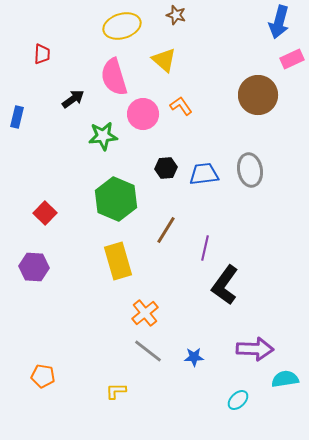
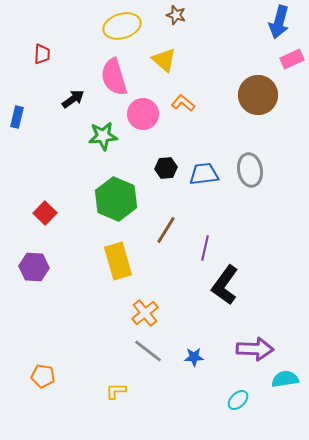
orange L-shape: moved 2 px right, 3 px up; rotated 15 degrees counterclockwise
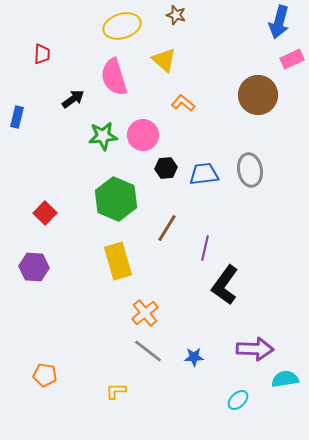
pink circle: moved 21 px down
brown line: moved 1 px right, 2 px up
orange pentagon: moved 2 px right, 1 px up
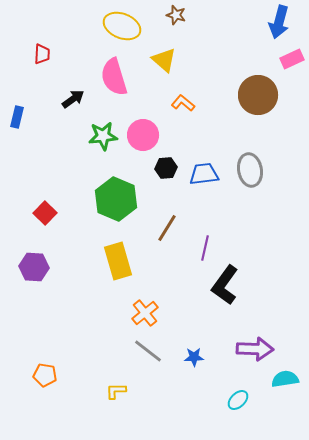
yellow ellipse: rotated 39 degrees clockwise
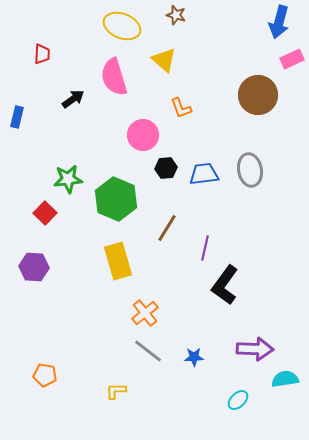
orange L-shape: moved 2 px left, 5 px down; rotated 150 degrees counterclockwise
green star: moved 35 px left, 43 px down
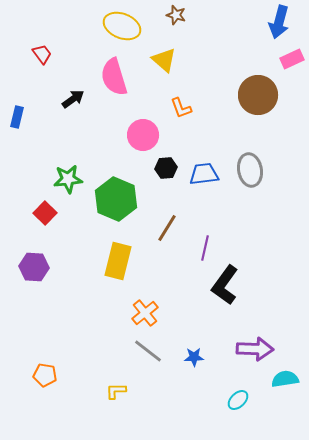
red trapezoid: rotated 40 degrees counterclockwise
yellow rectangle: rotated 30 degrees clockwise
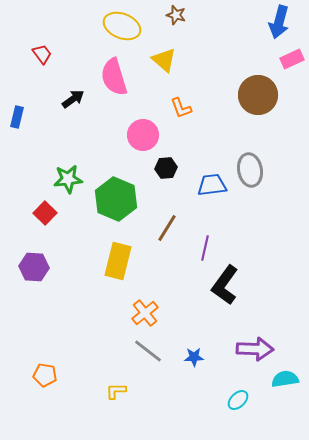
blue trapezoid: moved 8 px right, 11 px down
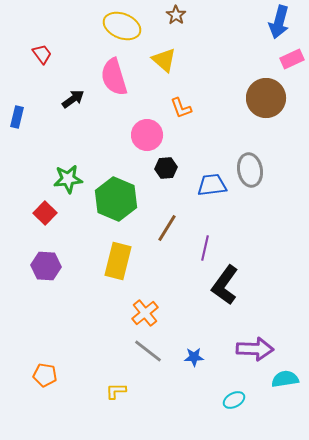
brown star: rotated 18 degrees clockwise
brown circle: moved 8 px right, 3 px down
pink circle: moved 4 px right
purple hexagon: moved 12 px right, 1 px up
cyan ellipse: moved 4 px left; rotated 15 degrees clockwise
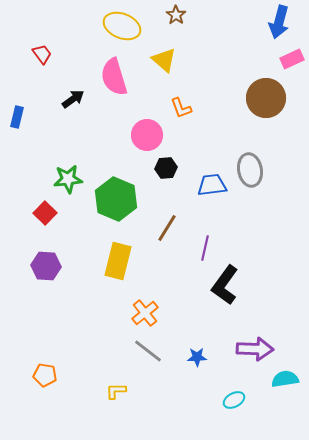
blue star: moved 3 px right
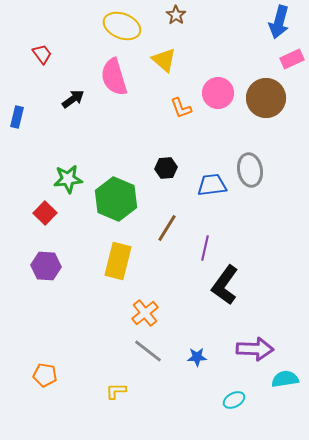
pink circle: moved 71 px right, 42 px up
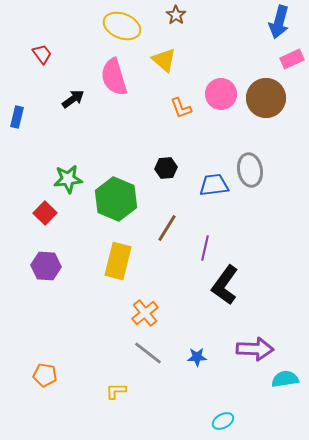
pink circle: moved 3 px right, 1 px down
blue trapezoid: moved 2 px right
gray line: moved 2 px down
cyan ellipse: moved 11 px left, 21 px down
